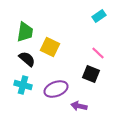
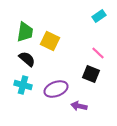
yellow square: moved 6 px up
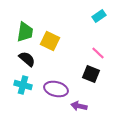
purple ellipse: rotated 35 degrees clockwise
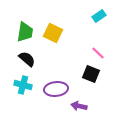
yellow square: moved 3 px right, 8 px up
purple ellipse: rotated 20 degrees counterclockwise
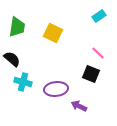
green trapezoid: moved 8 px left, 5 px up
black semicircle: moved 15 px left
cyan cross: moved 3 px up
purple arrow: rotated 14 degrees clockwise
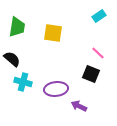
yellow square: rotated 18 degrees counterclockwise
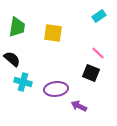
black square: moved 1 px up
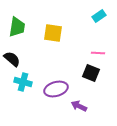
pink line: rotated 40 degrees counterclockwise
purple ellipse: rotated 10 degrees counterclockwise
